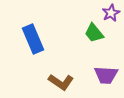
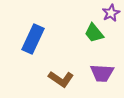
blue rectangle: rotated 48 degrees clockwise
purple trapezoid: moved 4 px left, 2 px up
brown L-shape: moved 3 px up
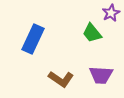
green trapezoid: moved 2 px left
purple trapezoid: moved 1 px left, 2 px down
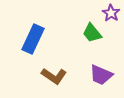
purple star: rotated 12 degrees counterclockwise
purple trapezoid: rotated 20 degrees clockwise
brown L-shape: moved 7 px left, 3 px up
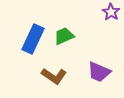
purple star: moved 1 px up
green trapezoid: moved 28 px left, 3 px down; rotated 105 degrees clockwise
purple trapezoid: moved 2 px left, 3 px up
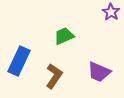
blue rectangle: moved 14 px left, 22 px down
brown L-shape: rotated 90 degrees counterclockwise
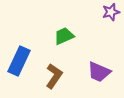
purple star: rotated 24 degrees clockwise
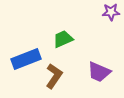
purple star: rotated 12 degrees clockwise
green trapezoid: moved 1 px left, 3 px down
blue rectangle: moved 7 px right, 2 px up; rotated 44 degrees clockwise
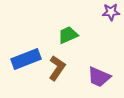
green trapezoid: moved 5 px right, 4 px up
purple trapezoid: moved 5 px down
brown L-shape: moved 3 px right, 8 px up
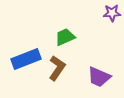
purple star: moved 1 px right, 1 px down
green trapezoid: moved 3 px left, 2 px down
